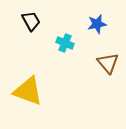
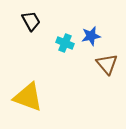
blue star: moved 6 px left, 12 px down
brown triangle: moved 1 px left, 1 px down
yellow triangle: moved 6 px down
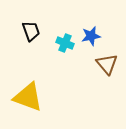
black trapezoid: moved 10 px down; rotated 10 degrees clockwise
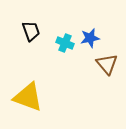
blue star: moved 1 px left, 2 px down
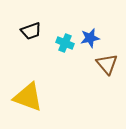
black trapezoid: rotated 90 degrees clockwise
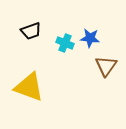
blue star: rotated 18 degrees clockwise
brown triangle: moved 1 px left, 2 px down; rotated 15 degrees clockwise
yellow triangle: moved 1 px right, 10 px up
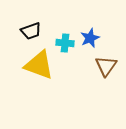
blue star: rotated 30 degrees counterclockwise
cyan cross: rotated 18 degrees counterclockwise
yellow triangle: moved 10 px right, 22 px up
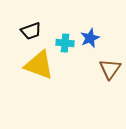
brown triangle: moved 4 px right, 3 px down
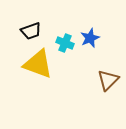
cyan cross: rotated 18 degrees clockwise
yellow triangle: moved 1 px left, 1 px up
brown triangle: moved 2 px left, 11 px down; rotated 10 degrees clockwise
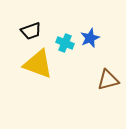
brown triangle: rotated 30 degrees clockwise
